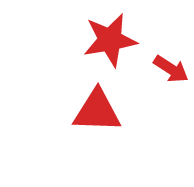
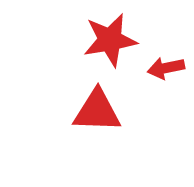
red arrow: moved 5 px left, 1 px up; rotated 135 degrees clockwise
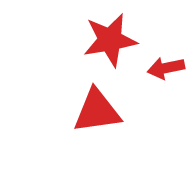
red triangle: rotated 10 degrees counterclockwise
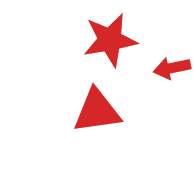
red arrow: moved 6 px right
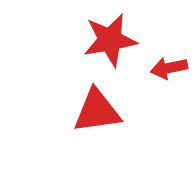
red arrow: moved 3 px left
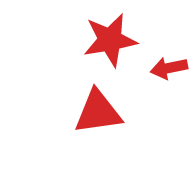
red triangle: moved 1 px right, 1 px down
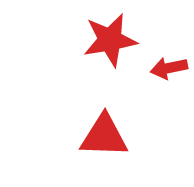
red triangle: moved 6 px right, 24 px down; rotated 10 degrees clockwise
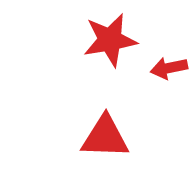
red triangle: moved 1 px right, 1 px down
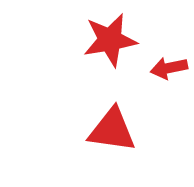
red triangle: moved 7 px right, 7 px up; rotated 6 degrees clockwise
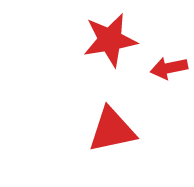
red triangle: rotated 20 degrees counterclockwise
